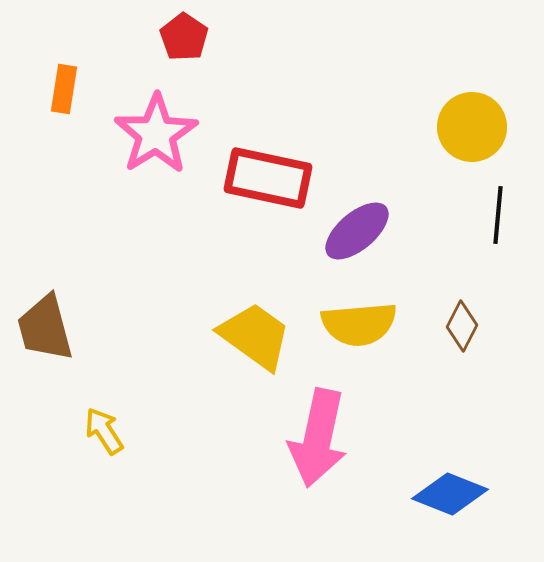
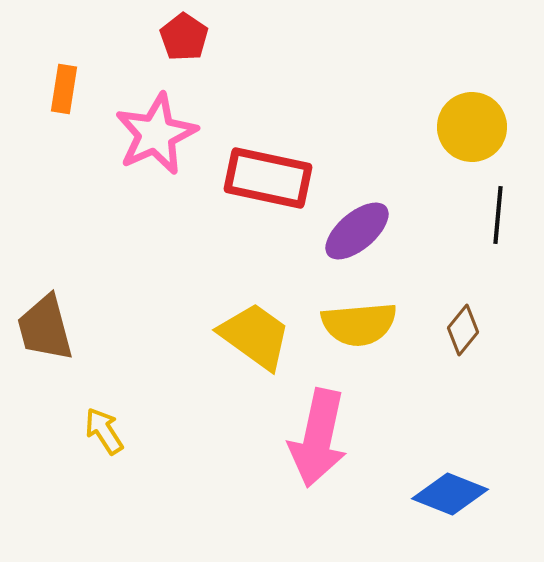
pink star: rotated 8 degrees clockwise
brown diamond: moved 1 px right, 4 px down; rotated 12 degrees clockwise
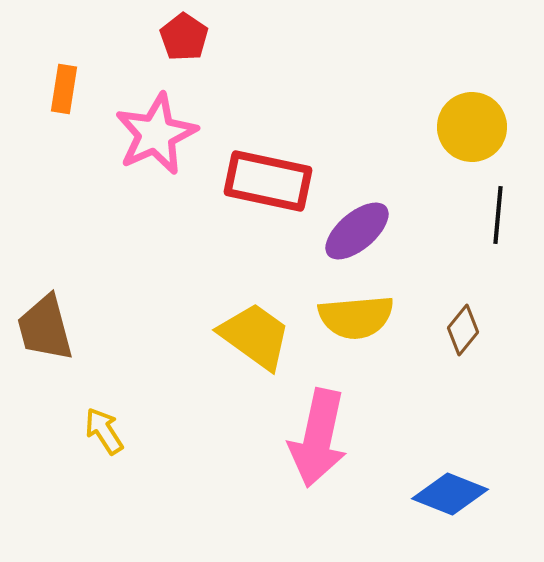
red rectangle: moved 3 px down
yellow semicircle: moved 3 px left, 7 px up
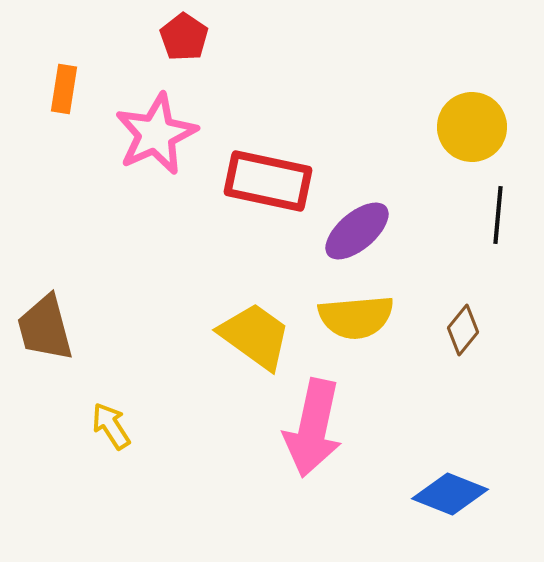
yellow arrow: moved 7 px right, 5 px up
pink arrow: moved 5 px left, 10 px up
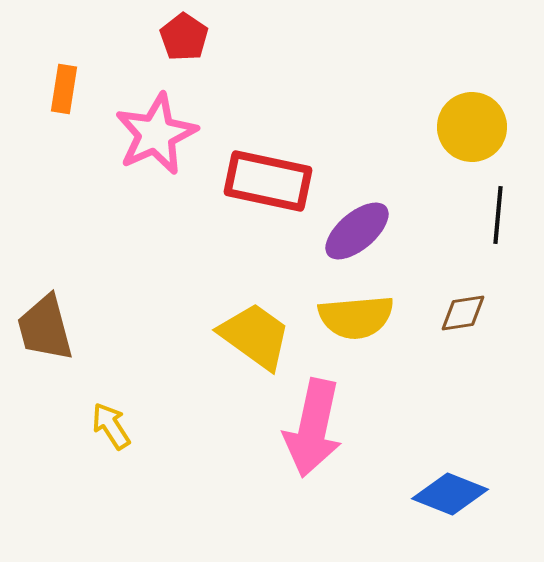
brown diamond: moved 17 px up; rotated 42 degrees clockwise
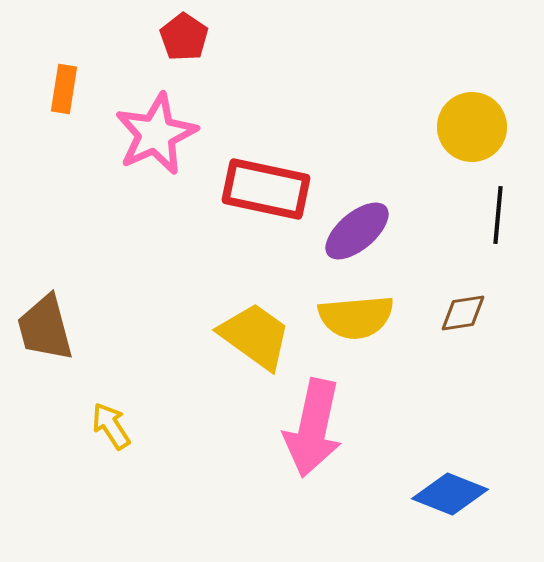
red rectangle: moved 2 px left, 8 px down
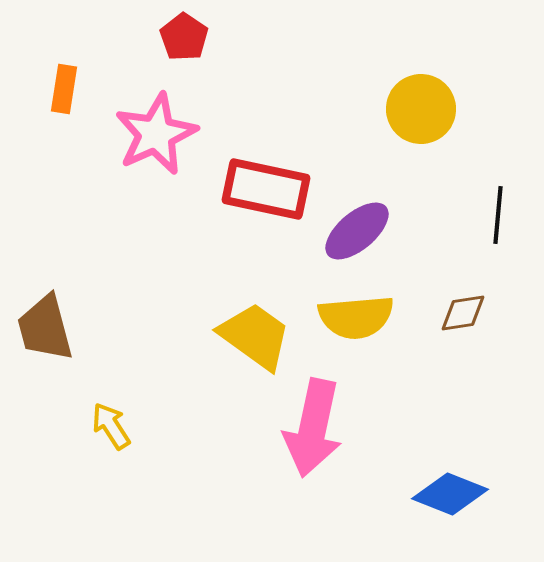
yellow circle: moved 51 px left, 18 px up
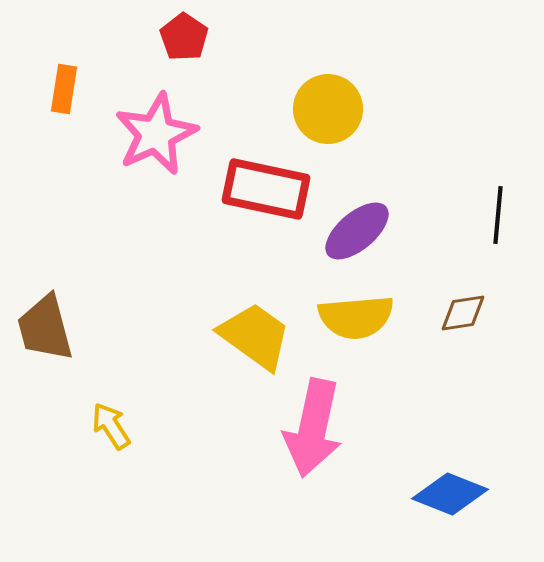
yellow circle: moved 93 px left
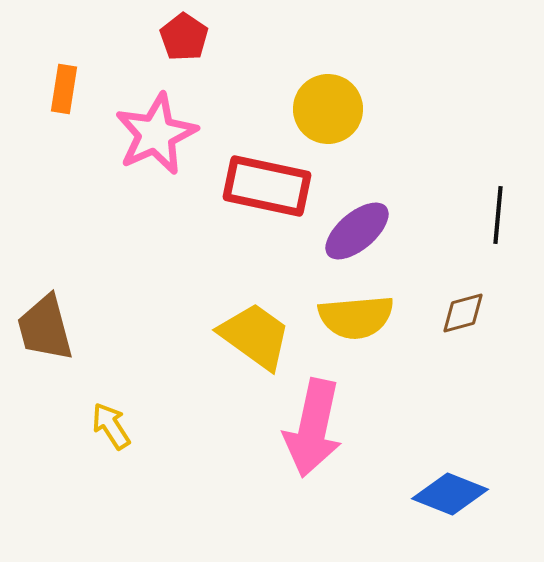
red rectangle: moved 1 px right, 3 px up
brown diamond: rotated 6 degrees counterclockwise
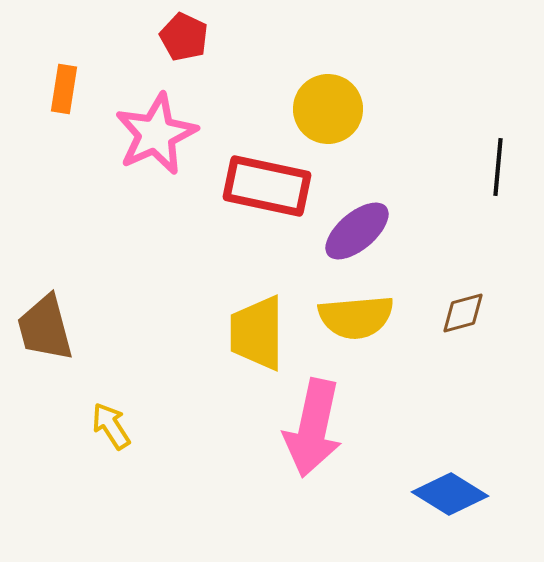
red pentagon: rotated 9 degrees counterclockwise
black line: moved 48 px up
yellow trapezoid: moved 2 px right, 3 px up; rotated 126 degrees counterclockwise
blue diamond: rotated 10 degrees clockwise
